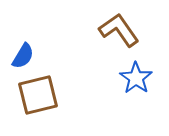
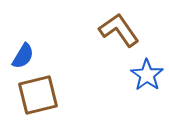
blue star: moved 11 px right, 3 px up
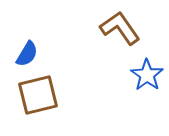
brown L-shape: moved 1 px right, 2 px up
blue semicircle: moved 4 px right, 2 px up
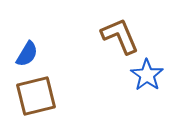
brown L-shape: moved 8 px down; rotated 12 degrees clockwise
brown square: moved 2 px left, 1 px down
